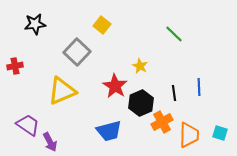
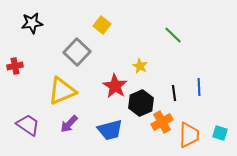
black star: moved 3 px left, 1 px up
green line: moved 1 px left, 1 px down
blue trapezoid: moved 1 px right, 1 px up
purple arrow: moved 19 px right, 18 px up; rotated 72 degrees clockwise
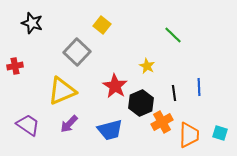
black star: rotated 25 degrees clockwise
yellow star: moved 7 px right
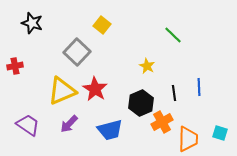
red star: moved 20 px left, 3 px down
orange trapezoid: moved 1 px left, 4 px down
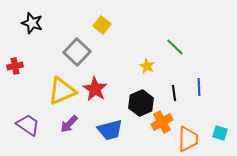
green line: moved 2 px right, 12 px down
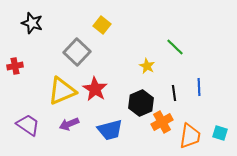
purple arrow: rotated 24 degrees clockwise
orange trapezoid: moved 2 px right, 3 px up; rotated 8 degrees clockwise
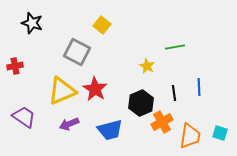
green line: rotated 54 degrees counterclockwise
gray square: rotated 16 degrees counterclockwise
purple trapezoid: moved 4 px left, 8 px up
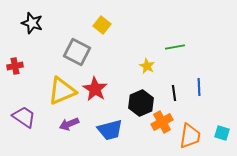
cyan square: moved 2 px right
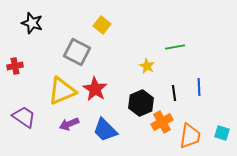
blue trapezoid: moved 5 px left; rotated 60 degrees clockwise
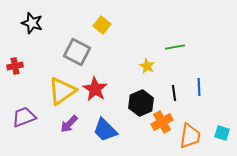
yellow triangle: rotated 12 degrees counterclockwise
purple trapezoid: rotated 55 degrees counterclockwise
purple arrow: rotated 24 degrees counterclockwise
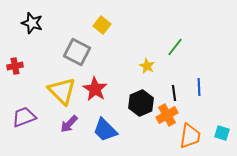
green line: rotated 42 degrees counterclockwise
yellow triangle: rotated 40 degrees counterclockwise
orange cross: moved 5 px right, 7 px up
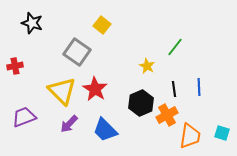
gray square: rotated 8 degrees clockwise
black line: moved 4 px up
